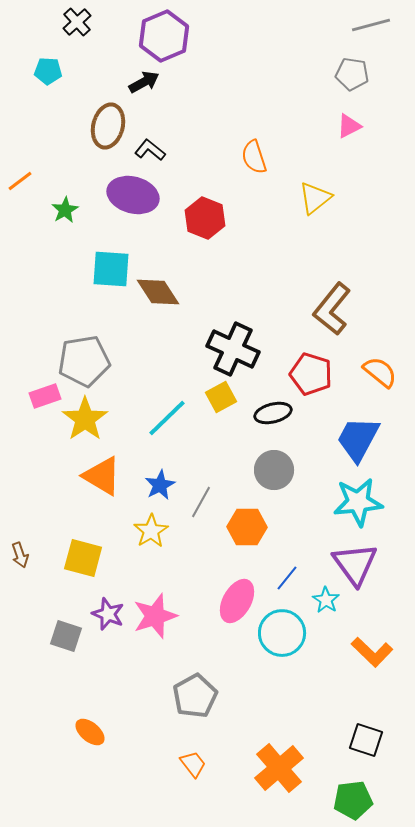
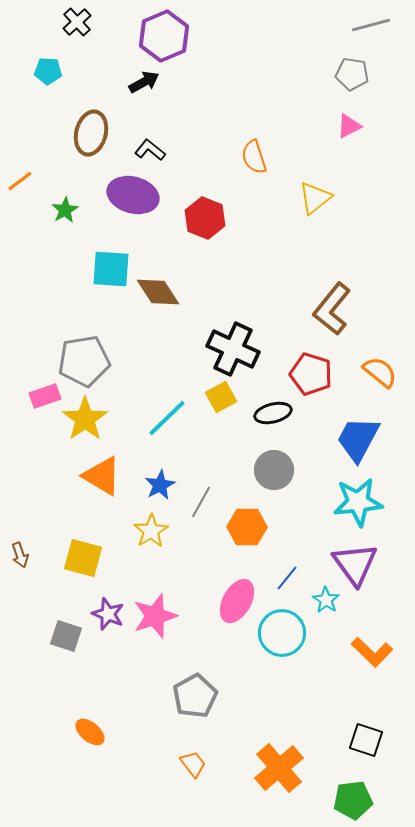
brown ellipse at (108, 126): moved 17 px left, 7 px down
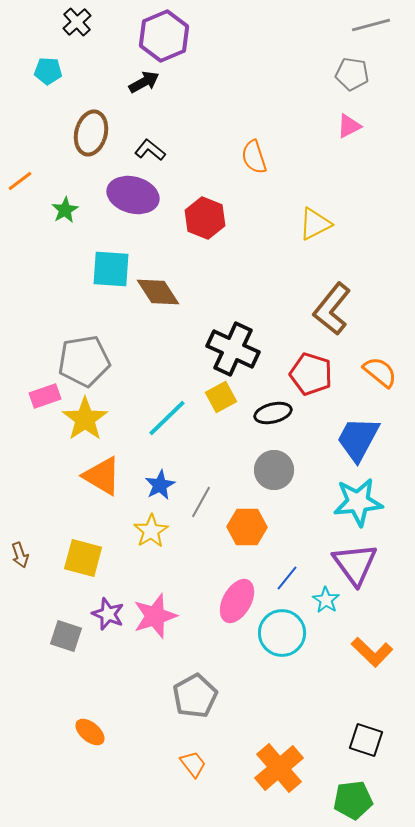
yellow triangle at (315, 198): moved 26 px down; rotated 12 degrees clockwise
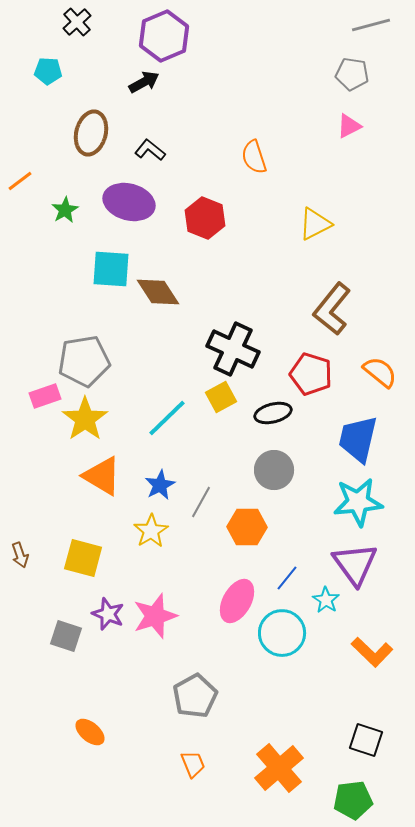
purple ellipse at (133, 195): moved 4 px left, 7 px down
blue trapezoid at (358, 439): rotated 15 degrees counterclockwise
orange trapezoid at (193, 764): rotated 16 degrees clockwise
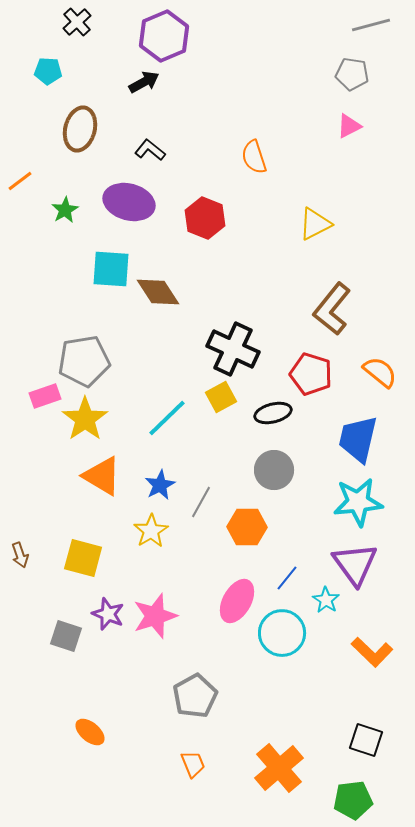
brown ellipse at (91, 133): moved 11 px left, 4 px up
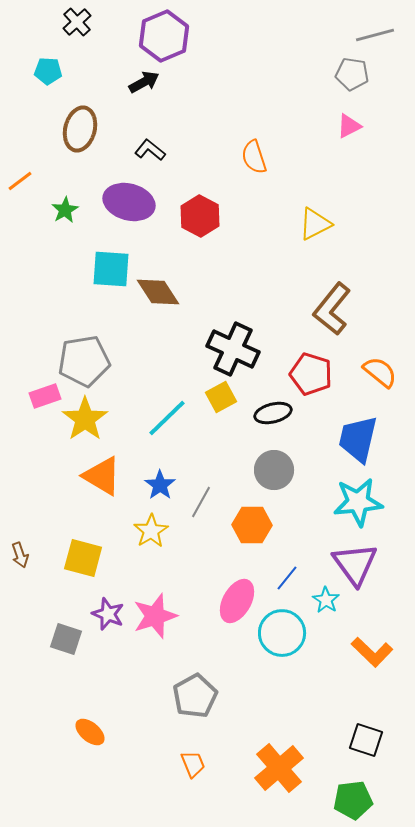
gray line at (371, 25): moved 4 px right, 10 px down
red hexagon at (205, 218): moved 5 px left, 2 px up; rotated 6 degrees clockwise
blue star at (160, 485): rotated 8 degrees counterclockwise
orange hexagon at (247, 527): moved 5 px right, 2 px up
gray square at (66, 636): moved 3 px down
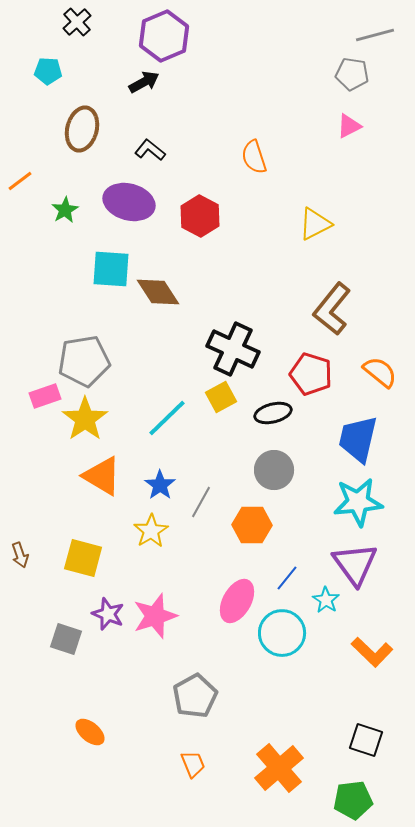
brown ellipse at (80, 129): moved 2 px right
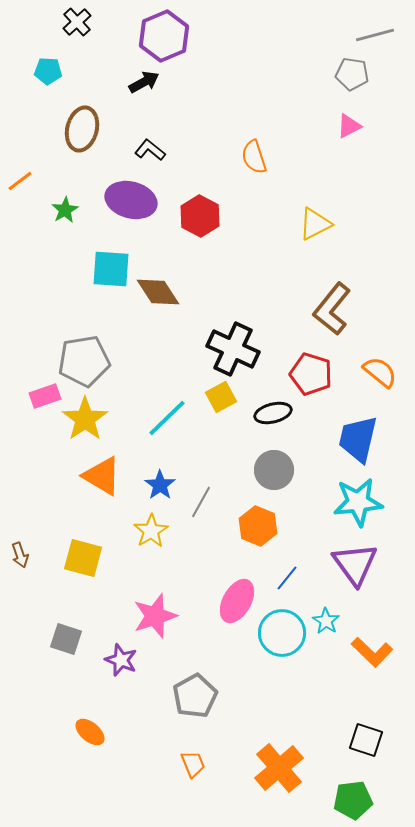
purple ellipse at (129, 202): moved 2 px right, 2 px up
orange hexagon at (252, 525): moved 6 px right, 1 px down; rotated 21 degrees clockwise
cyan star at (326, 600): moved 21 px down
purple star at (108, 614): moved 13 px right, 46 px down
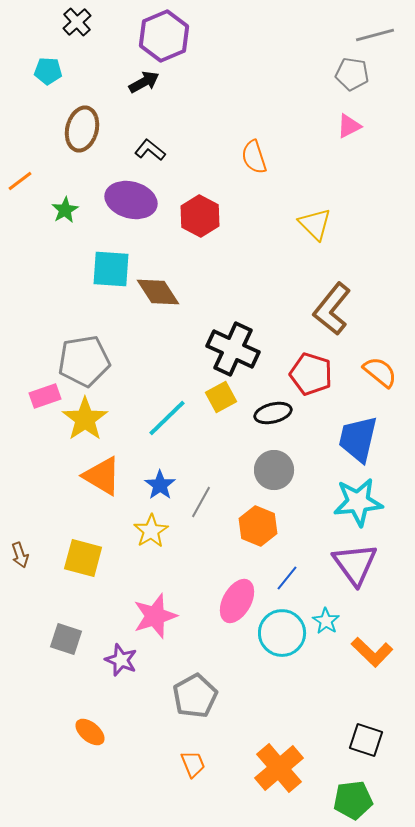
yellow triangle at (315, 224): rotated 48 degrees counterclockwise
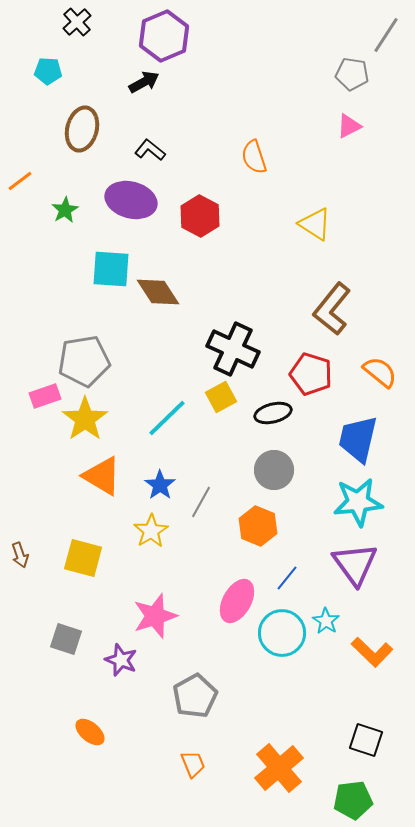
gray line at (375, 35): moved 11 px right; rotated 42 degrees counterclockwise
yellow triangle at (315, 224): rotated 12 degrees counterclockwise
